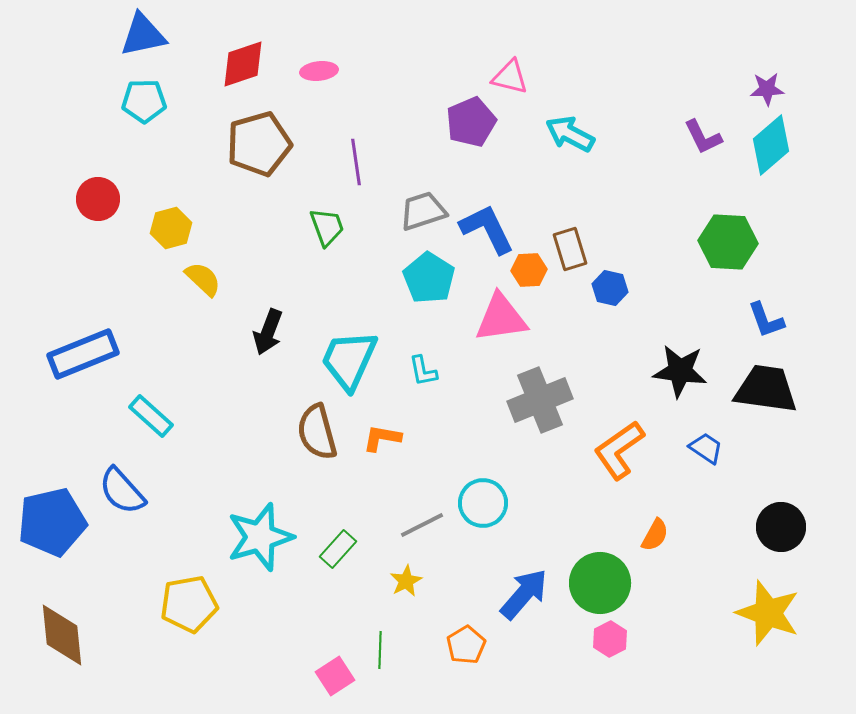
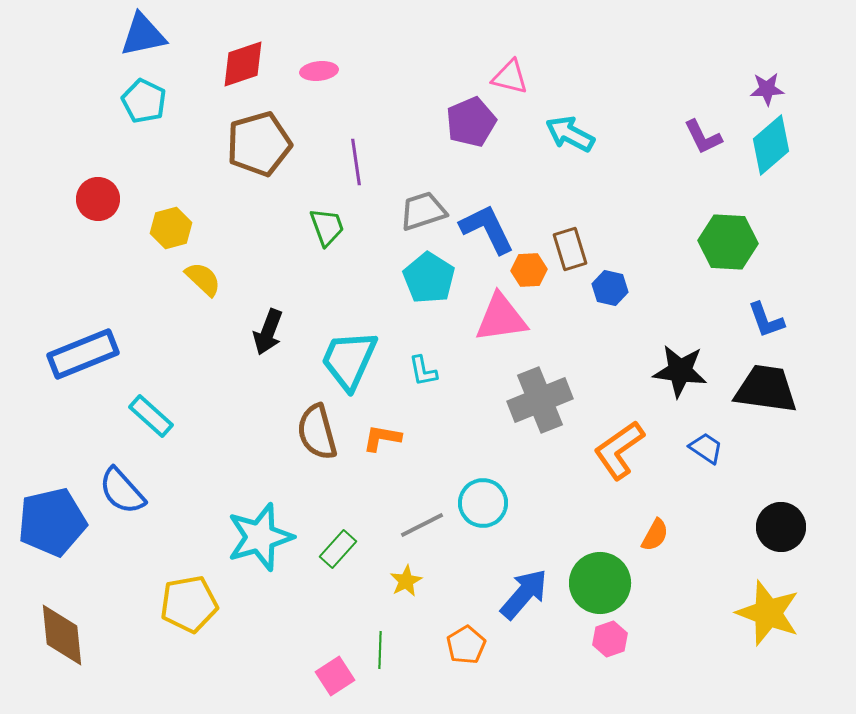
cyan pentagon at (144, 101): rotated 27 degrees clockwise
pink hexagon at (610, 639): rotated 8 degrees clockwise
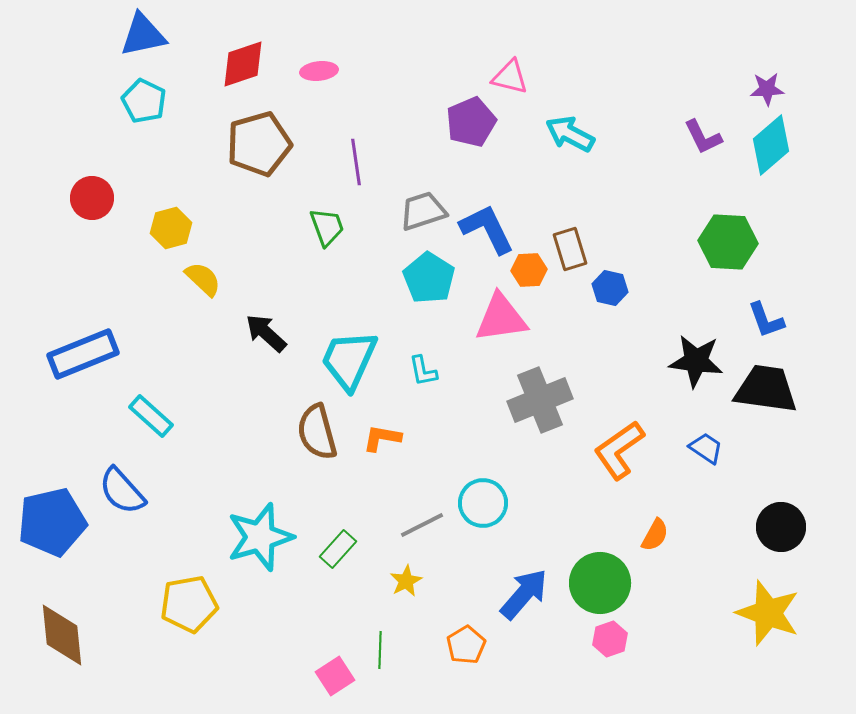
red circle at (98, 199): moved 6 px left, 1 px up
black arrow at (268, 332): moved 2 px left, 1 px down; rotated 111 degrees clockwise
black star at (680, 371): moved 16 px right, 10 px up
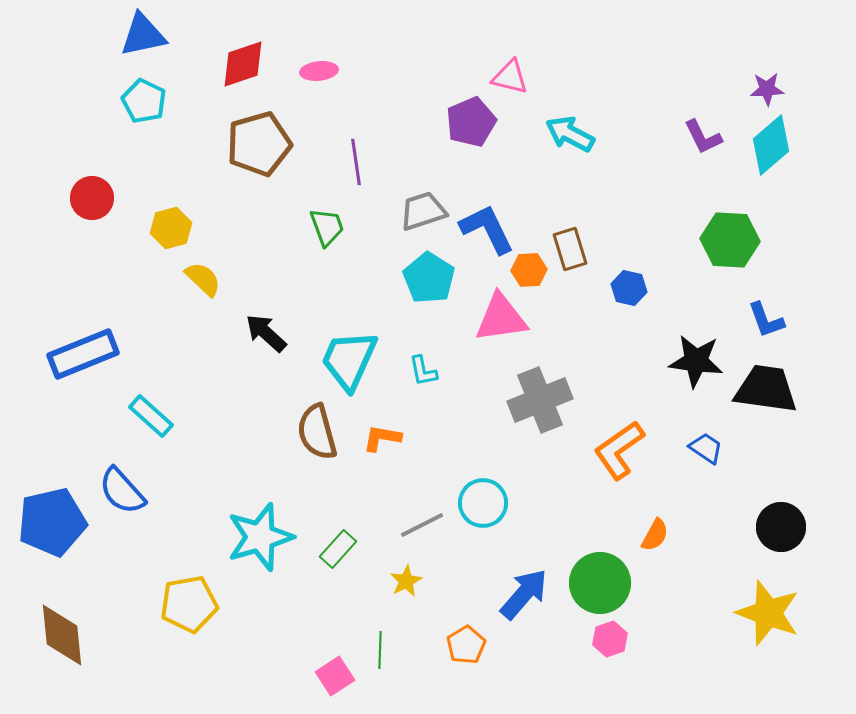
green hexagon at (728, 242): moved 2 px right, 2 px up
blue hexagon at (610, 288): moved 19 px right
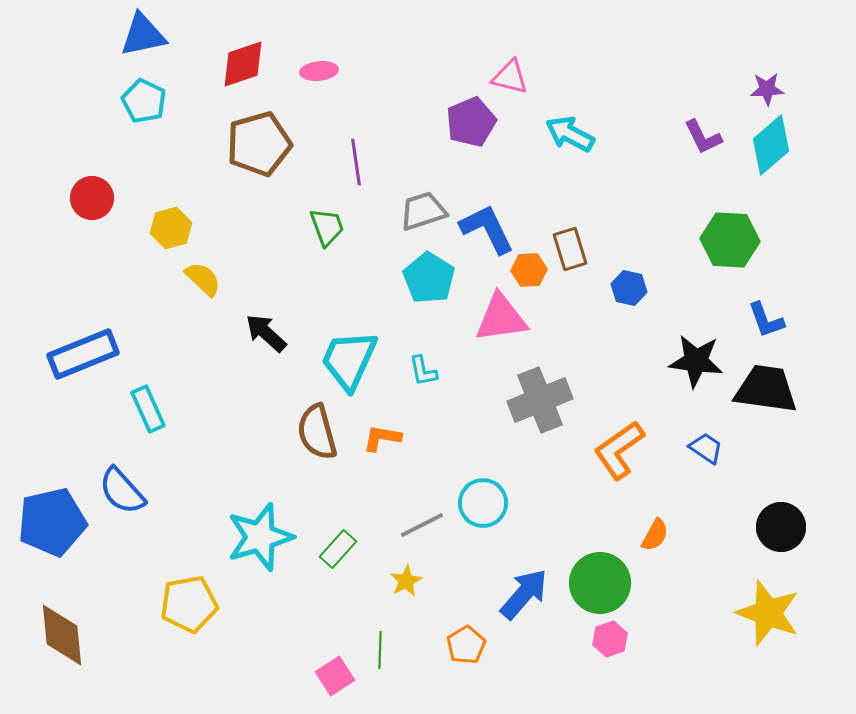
cyan rectangle at (151, 416): moved 3 px left, 7 px up; rotated 24 degrees clockwise
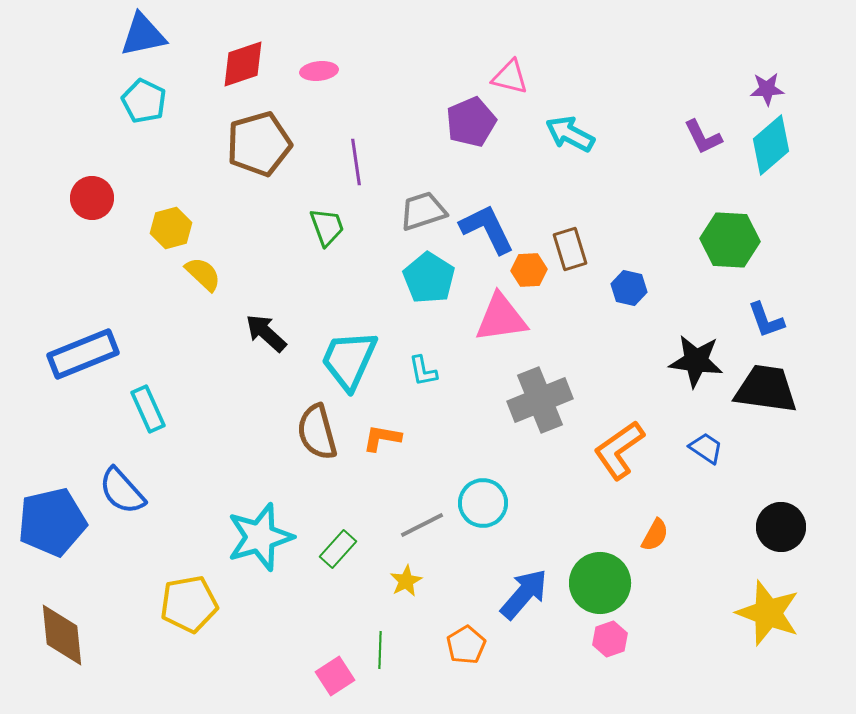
yellow semicircle at (203, 279): moved 5 px up
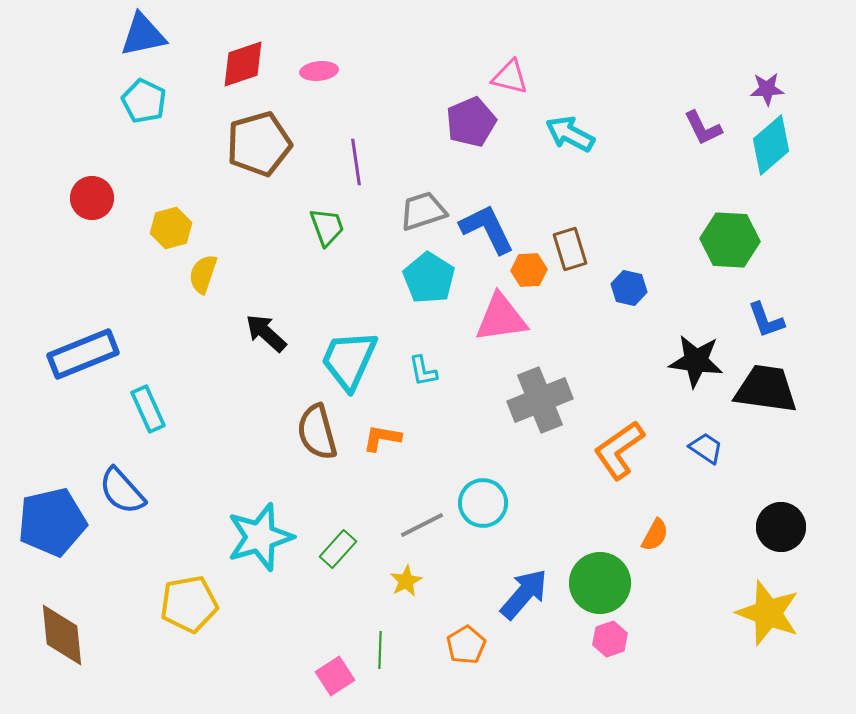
purple L-shape at (703, 137): moved 9 px up
yellow semicircle at (203, 274): rotated 114 degrees counterclockwise
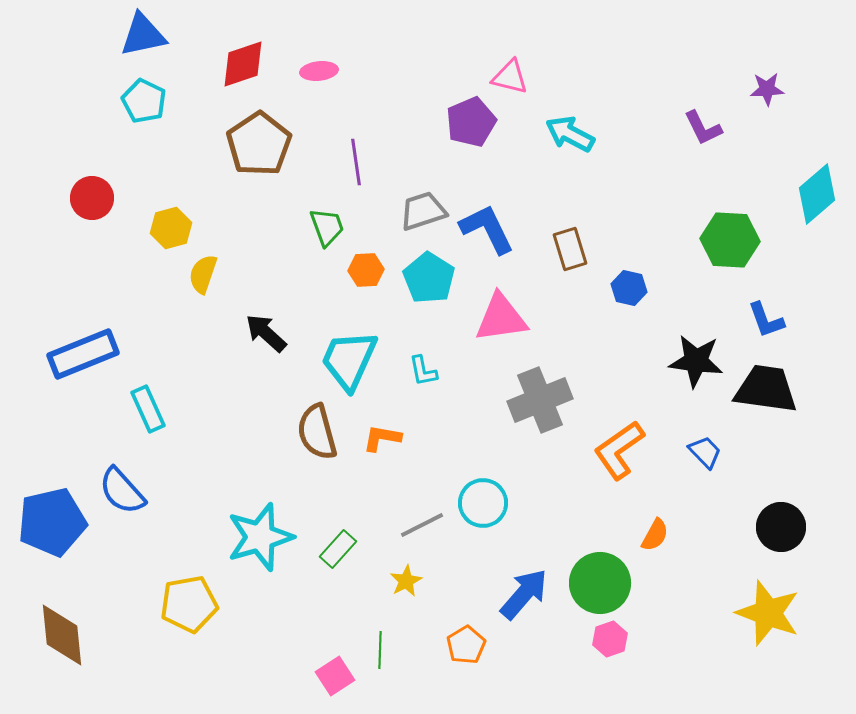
brown pentagon at (259, 144): rotated 18 degrees counterclockwise
cyan diamond at (771, 145): moved 46 px right, 49 px down
orange hexagon at (529, 270): moved 163 px left
blue trapezoid at (706, 448): moved 1 px left, 4 px down; rotated 12 degrees clockwise
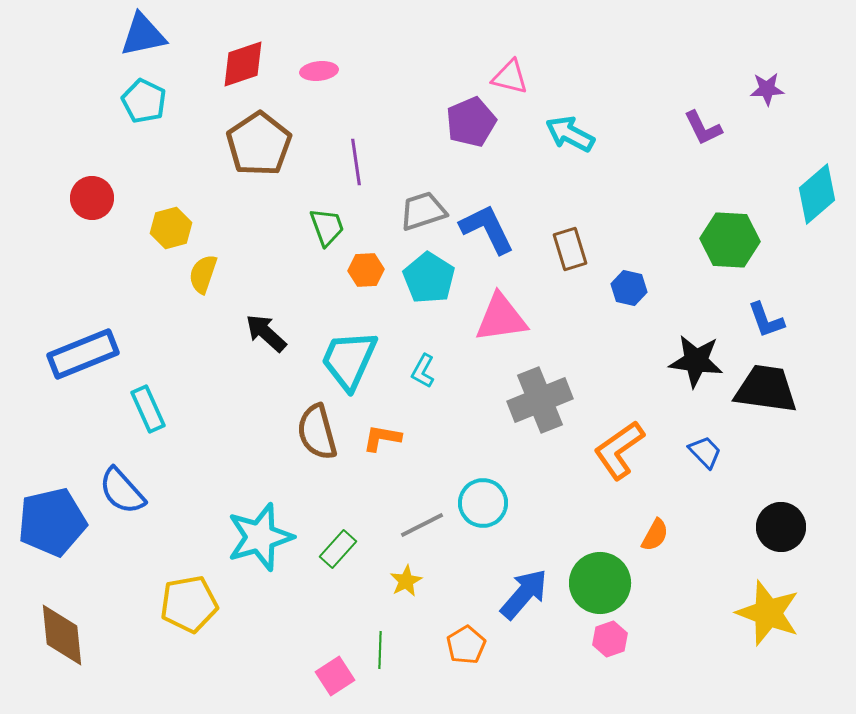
cyan L-shape at (423, 371): rotated 40 degrees clockwise
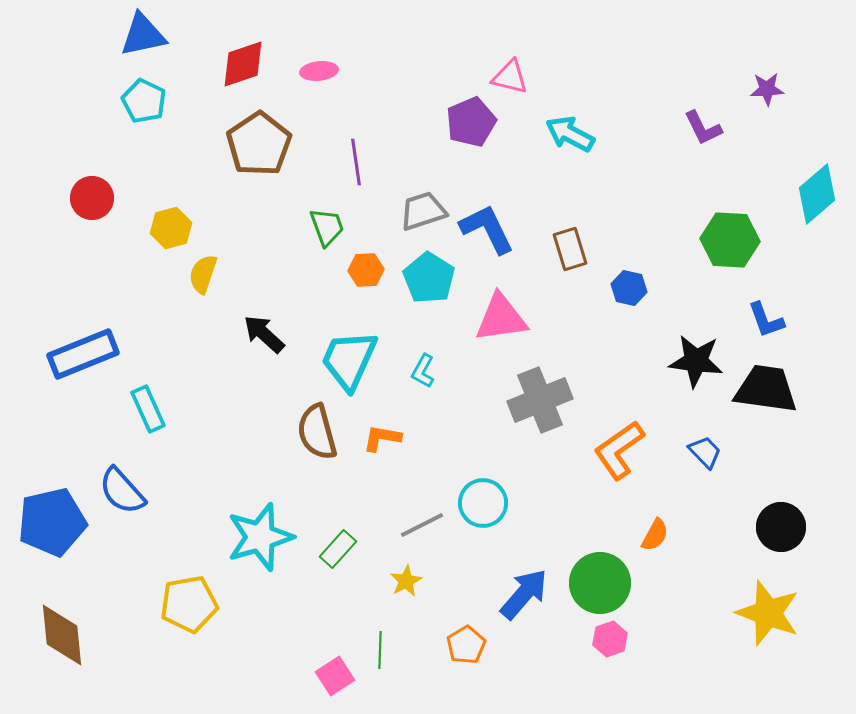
black arrow at (266, 333): moved 2 px left, 1 px down
